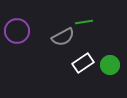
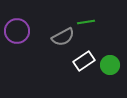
green line: moved 2 px right
white rectangle: moved 1 px right, 2 px up
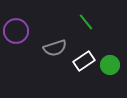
green line: rotated 60 degrees clockwise
purple circle: moved 1 px left
gray semicircle: moved 8 px left, 11 px down; rotated 10 degrees clockwise
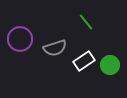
purple circle: moved 4 px right, 8 px down
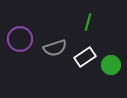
green line: moved 2 px right; rotated 54 degrees clockwise
white rectangle: moved 1 px right, 4 px up
green circle: moved 1 px right
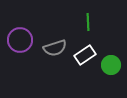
green line: rotated 18 degrees counterclockwise
purple circle: moved 1 px down
white rectangle: moved 2 px up
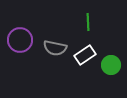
gray semicircle: rotated 30 degrees clockwise
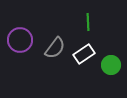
gray semicircle: rotated 65 degrees counterclockwise
white rectangle: moved 1 px left, 1 px up
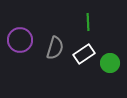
gray semicircle: rotated 20 degrees counterclockwise
green circle: moved 1 px left, 2 px up
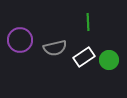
gray semicircle: rotated 60 degrees clockwise
white rectangle: moved 3 px down
green circle: moved 1 px left, 3 px up
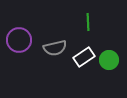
purple circle: moved 1 px left
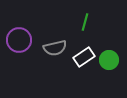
green line: moved 3 px left; rotated 18 degrees clockwise
